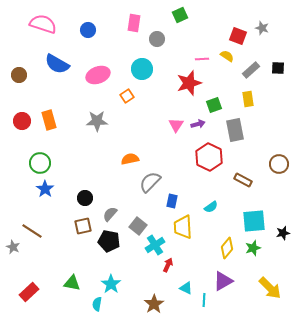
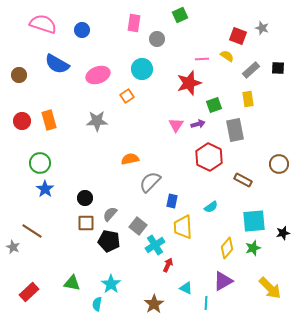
blue circle at (88, 30): moved 6 px left
brown square at (83, 226): moved 3 px right, 3 px up; rotated 12 degrees clockwise
cyan line at (204, 300): moved 2 px right, 3 px down
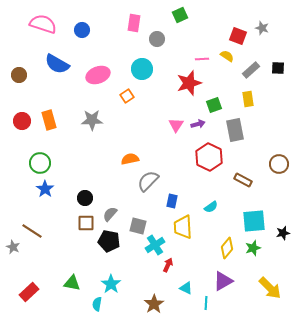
gray star at (97, 121): moved 5 px left, 1 px up
gray semicircle at (150, 182): moved 2 px left, 1 px up
gray square at (138, 226): rotated 24 degrees counterclockwise
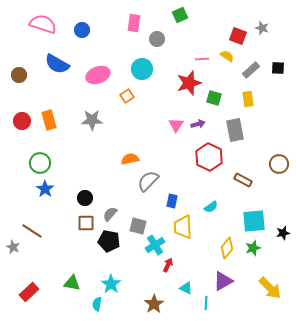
green square at (214, 105): moved 7 px up; rotated 35 degrees clockwise
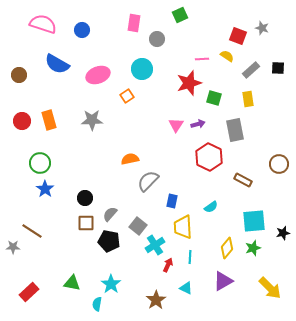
gray square at (138, 226): rotated 24 degrees clockwise
gray star at (13, 247): rotated 24 degrees counterclockwise
cyan line at (206, 303): moved 16 px left, 46 px up
brown star at (154, 304): moved 2 px right, 4 px up
